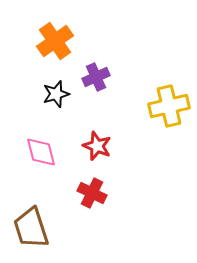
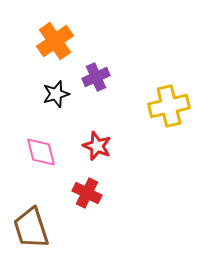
red cross: moved 5 px left
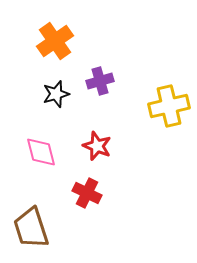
purple cross: moved 4 px right, 4 px down; rotated 8 degrees clockwise
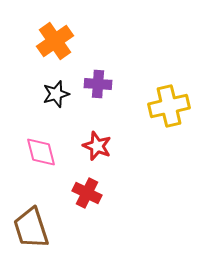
purple cross: moved 2 px left, 3 px down; rotated 20 degrees clockwise
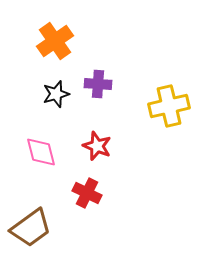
brown trapezoid: rotated 108 degrees counterclockwise
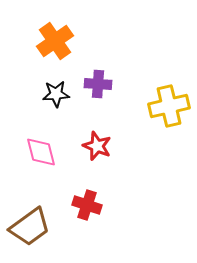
black star: rotated 12 degrees clockwise
red cross: moved 12 px down; rotated 8 degrees counterclockwise
brown trapezoid: moved 1 px left, 1 px up
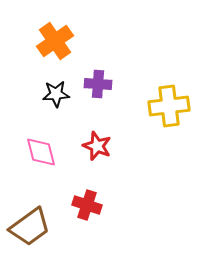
yellow cross: rotated 6 degrees clockwise
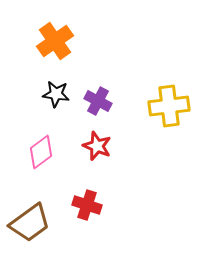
purple cross: moved 17 px down; rotated 24 degrees clockwise
black star: rotated 12 degrees clockwise
pink diamond: rotated 68 degrees clockwise
brown trapezoid: moved 4 px up
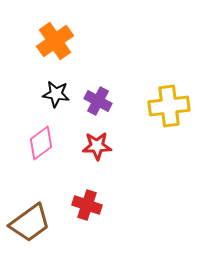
red star: rotated 24 degrees counterclockwise
pink diamond: moved 9 px up
